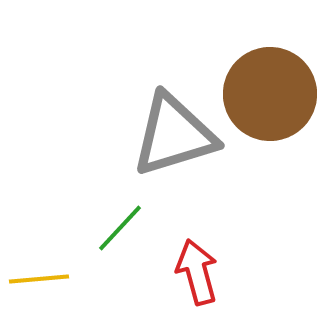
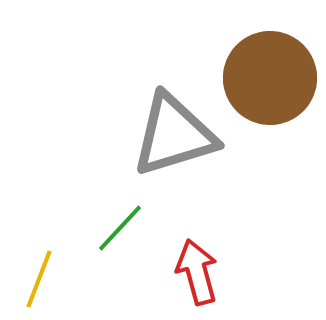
brown circle: moved 16 px up
yellow line: rotated 64 degrees counterclockwise
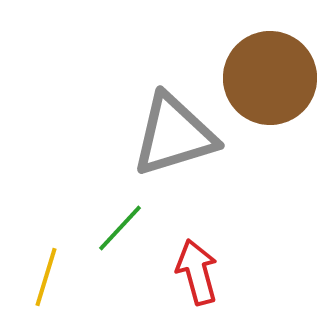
yellow line: moved 7 px right, 2 px up; rotated 4 degrees counterclockwise
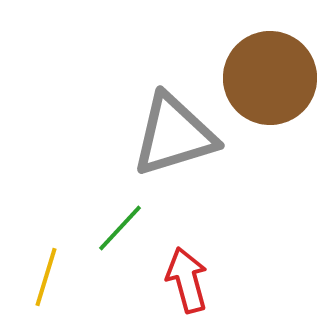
red arrow: moved 10 px left, 8 px down
